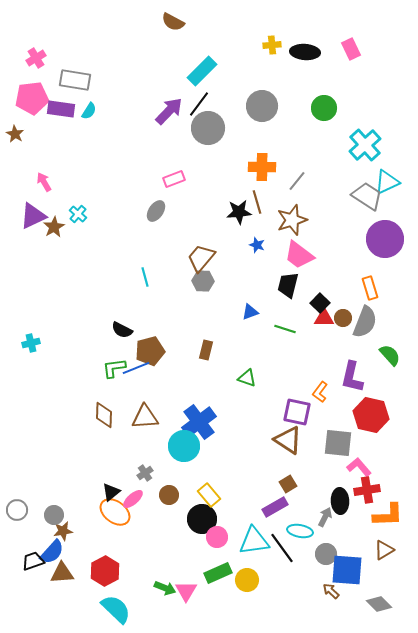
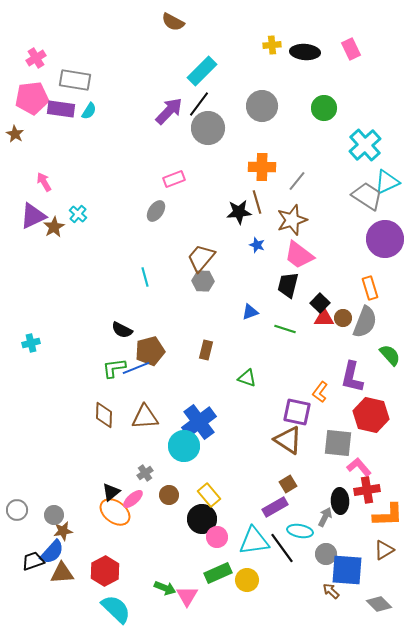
pink triangle at (186, 591): moved 1 px right, 5 px down
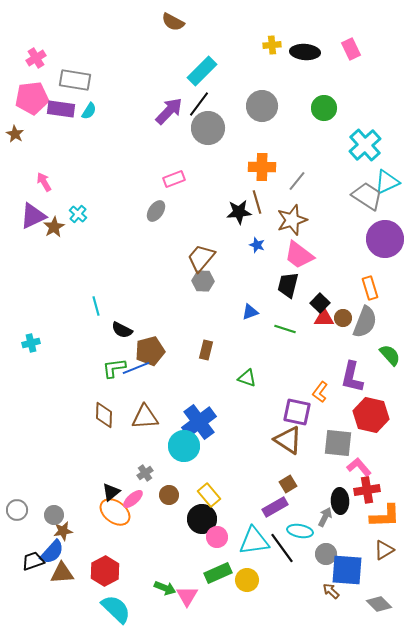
cyan line at (145, 277): moved 49 px left, 29 px down
orange L-shape at (388, 515): moved 3 px left, 1 px down
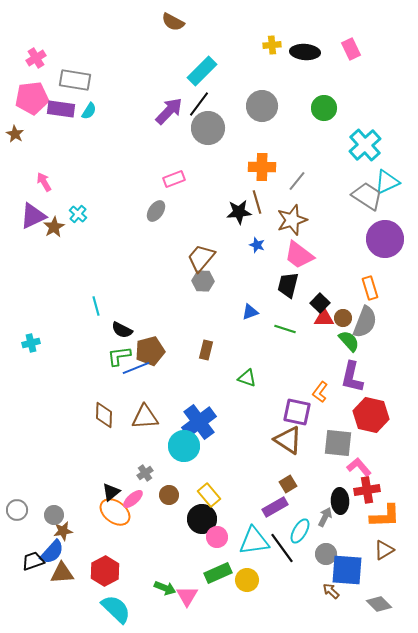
green semicircle at (390, 355): moved 41 px left, 14 px up
green L-shape at (114, 368): moved 5 px right, 12 px up
cyan ellipse at (300, 531): rotated 70 degrees counterclockwise
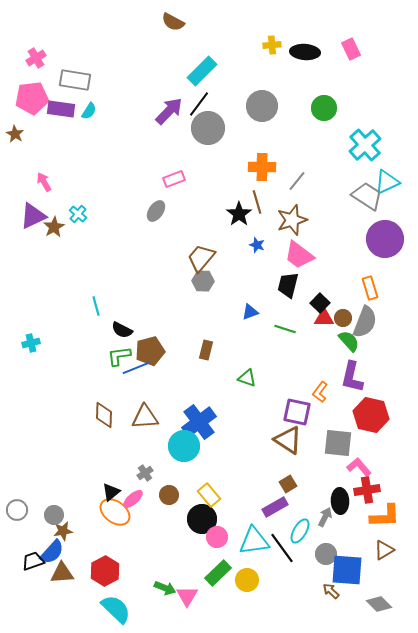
black star at (239, 212): moved 2 px down; rotated 30 degrees counterclockwise
green rectangle at (218, 573): rotated 20 degrees counterclockwise
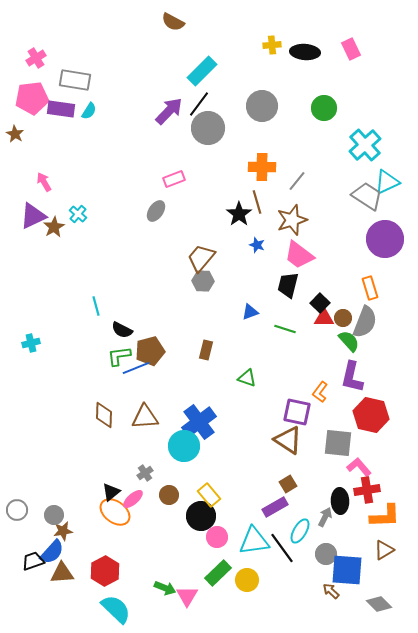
black circle at (202, 519): moved 1 px left, 3 px up
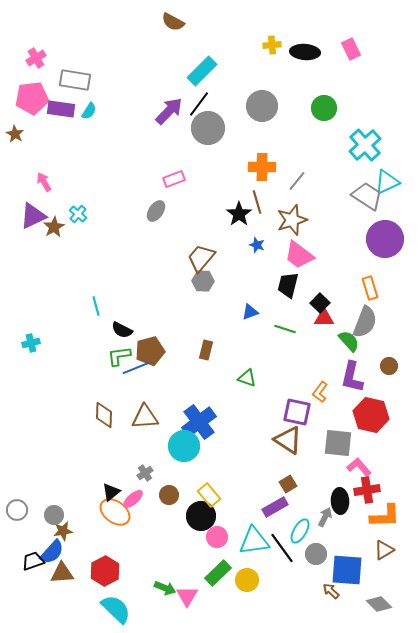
brown circle at (343, 318): moved 46 px right, 48 px down
gray circle at (326, 554): moved 10 px left
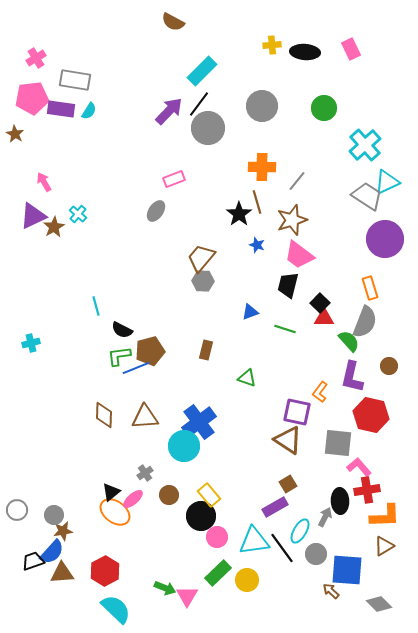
brown triangle at (384, 550): moved 4 px up
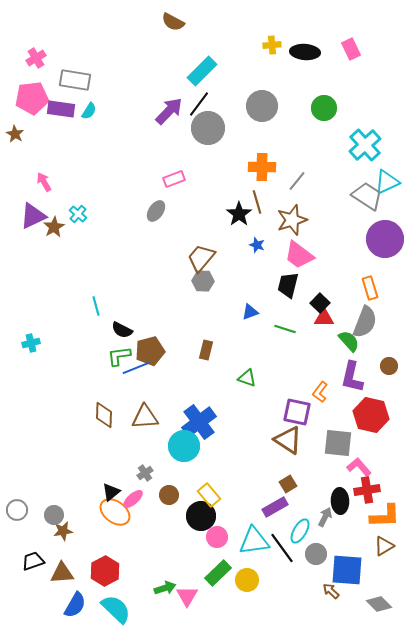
blue semicircle at (52, 552): moved 23 px right, 53 px down; rotated 12 degrees counterclockwise
green arrow at (165, 588): rotated 40 degrees counterclockwise
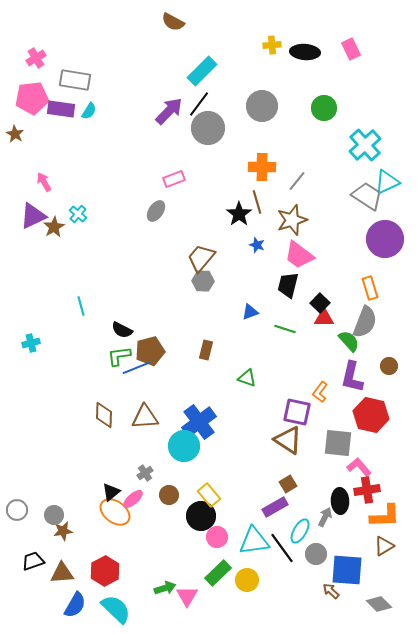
cyan line at (96, 306): moved 15 px left
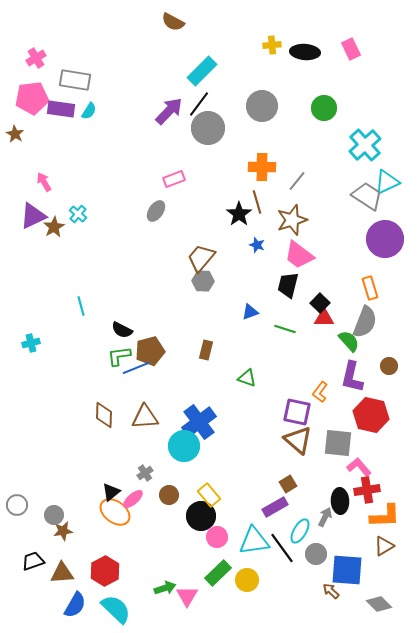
brown triangle at (288, 440): moved 10 px right; rotated 8 degrees clockwise
gray circle at (17, 510): moved 5 px up
